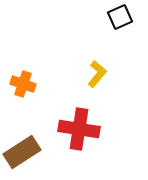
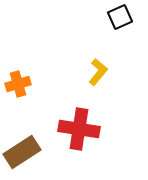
yellow L-shape: moved 1 px right, 2 px up
orange cross: moved 5 px left; rotated 35 degrees counterclockwise
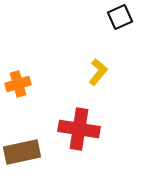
brown rectangle: rotated 21 degrees clockwise
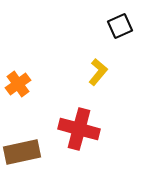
black square: moved 9 px down
orange cross: rotated 20 degrees counterclockwise
red cross: rotated 6 degrees clockwise
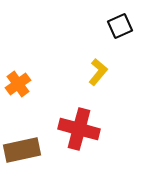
brown rectangle: moved 2 px up
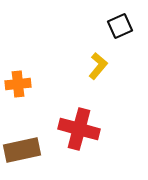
yellow L-shape: moved 6 px up
orange cross: rotated 30 degrees clockwise
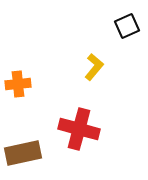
black square: moved 7 px right
yellow L-shape: moved 4 px left, 1 px down
brown rectangle: moved 1 px right, 3 px down
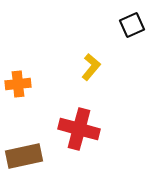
black square: moved 5 px right, 1 px up
yellow L-shape: moved 3 px left
brown rectangle: moved 1 px right, 3 px down
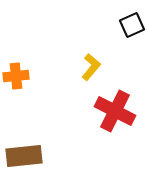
orange cross: moved 2 px left, 8 px up
red cross: moved 36 px right, 18 px up; rotated 12 degrees clockwise
brown rectangle: rotated 6 degrees clockwise
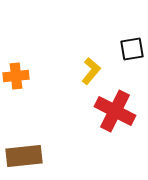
black square: moved 24 px down; rotated 15 degrees clockwise
yellow L-shape: moved 4 px down
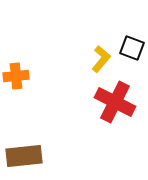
black square: moved 1 px up; rotated 30 degrees clockwise
yellow L-shape: moved 10 px right, 12 px up
red cross: moved 9 px up
